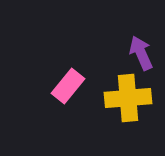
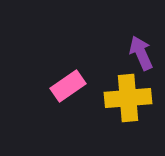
pink rectangle: rotated 16 degrees clockwise
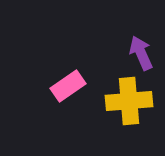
yellow cross: moved 1 px right, 3 px down
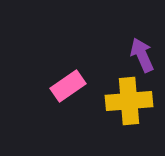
purple arrow: moved 1 px right, 2 px down
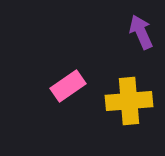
purple arrow: moved 1 px left, 23 px up
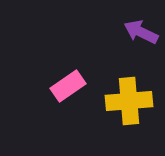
purple arrow: rotated 40 degrees counterclockwise
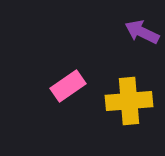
purple arrow: moved 1 px right
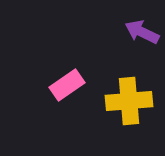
pink rectangle: moved 1 px left, 1 px up
